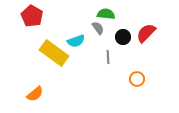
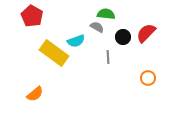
gray semicircle: moved 1 px left, 1 px up; rotated 24 degrees counterclockwise
orange circle: moved 11 px right, 1 px up
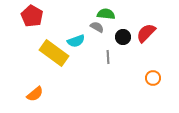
orange circle: moved 5 px right
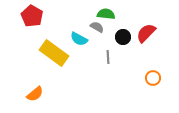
cyan semicircle: moved 3 px right, 2 px up; rotated 48 degrees clockwise
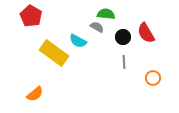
red pentagon: moved 1 px left
red semicircle: rotated 75 degrees counterclockwise
cyan semicircle: moved 1 px left, 2 px down
gray line: moved 16 px right, 5 px down
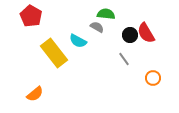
black circle: moved 7 px right, 2 px up
yellow rectangle: rotated 16 degrees clockwise
gray line: moved 3 px up; rotated 32 degrees counterclockwise
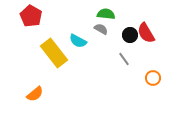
gray semicircle: moved 4 px right, 2 px down
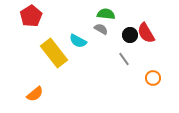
red pentagon: rotated 10 degrees clockwise
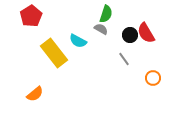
green semicircle: rotated 102 degrees clockwise
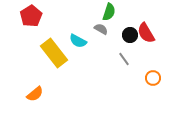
green semicircle: moved 3 px right, 2 px up
